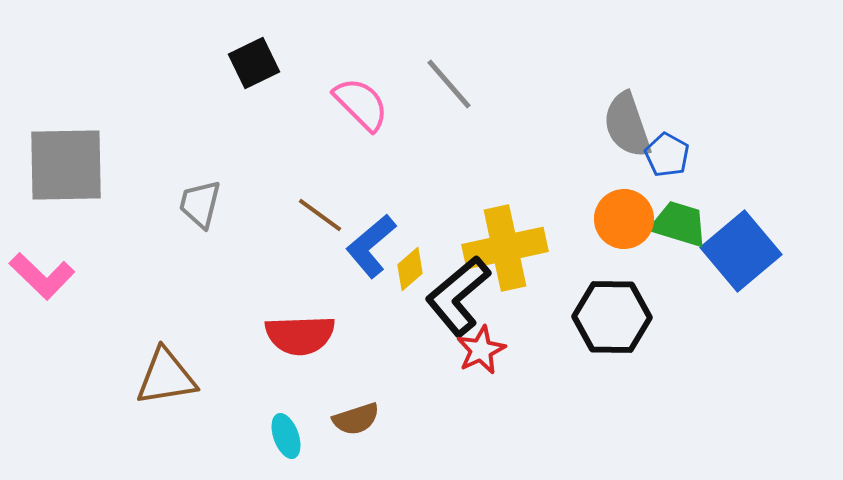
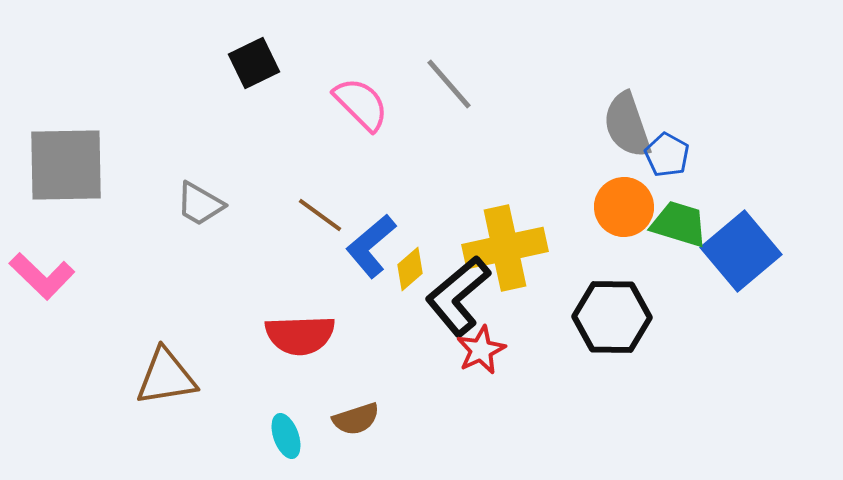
gray trapezoid: rotated 74 degrees counterclockwise
orange circle: moved 12 px up
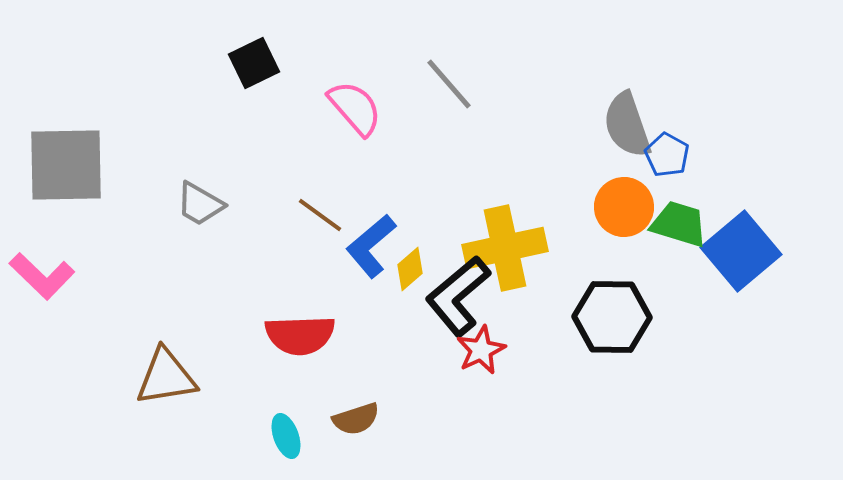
pink semicircle: moved 6 px left, 4 px down; rotated 4 degrees clockwise
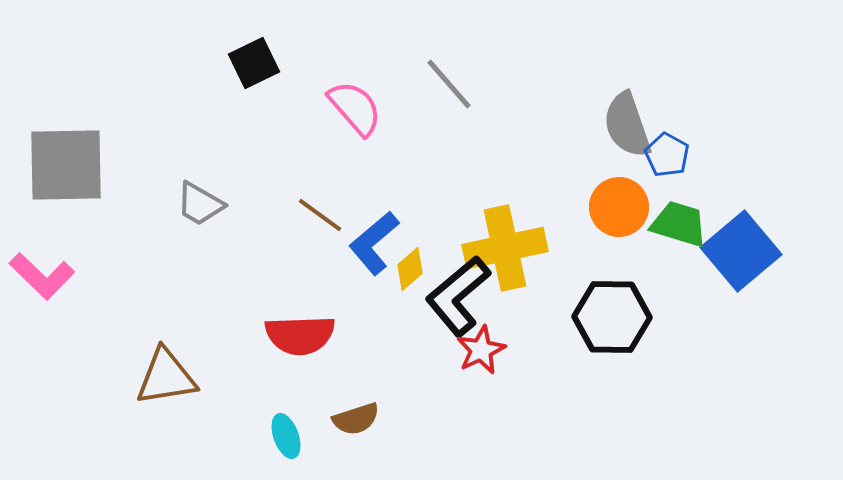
orange circle: moved 5 px left
blue L-shape: moved 3 px right, 3 px up
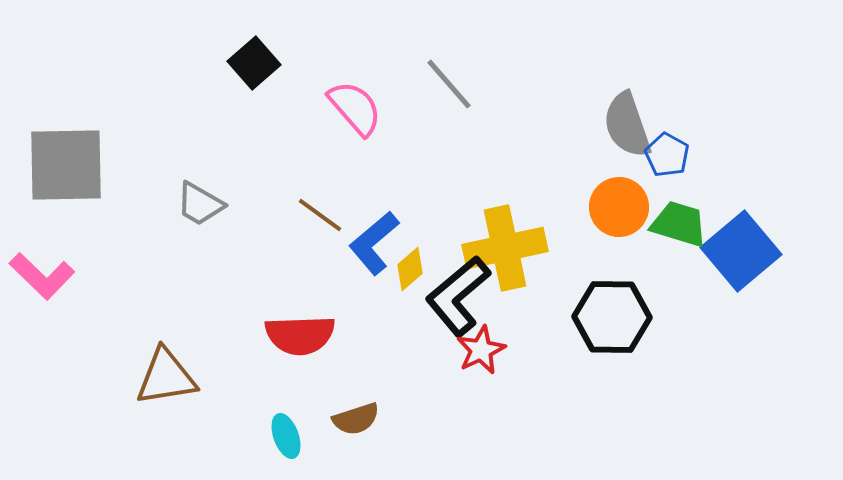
black square: rotated 15 degrees counterclockwise
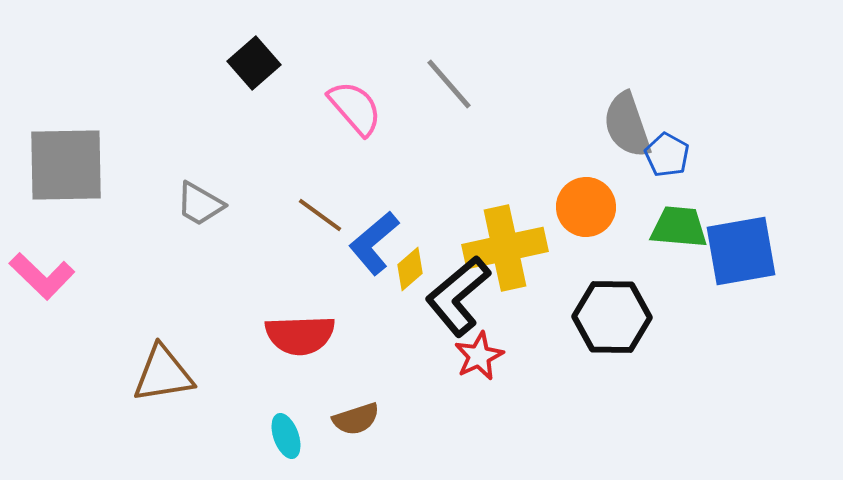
orange circle: moved 33 px left
green trapezoid: moved 3 px down; rotated 12 degrees counterclockwise
blue square: rotated 30 degrees clockwise
red star: moved 2 px left, 6 px down
brown triangle: moved 3 px left, 3 px up
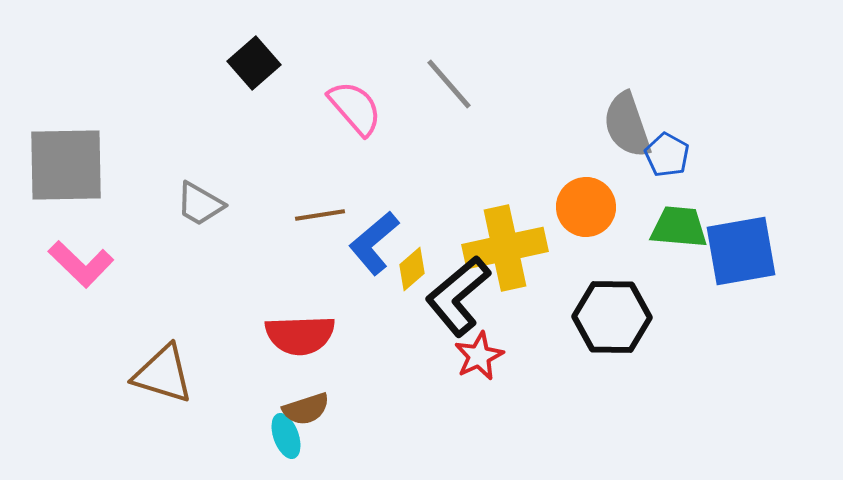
brown line: rotated 45 degrees counterclockwise
yellow diamond: moved 2 px right
pink L-shape: moved 39 px right, 12 px up
brown triangle: rotated 26 degrees clockwise
brown semicircle: moved 50 px left, 10 px up
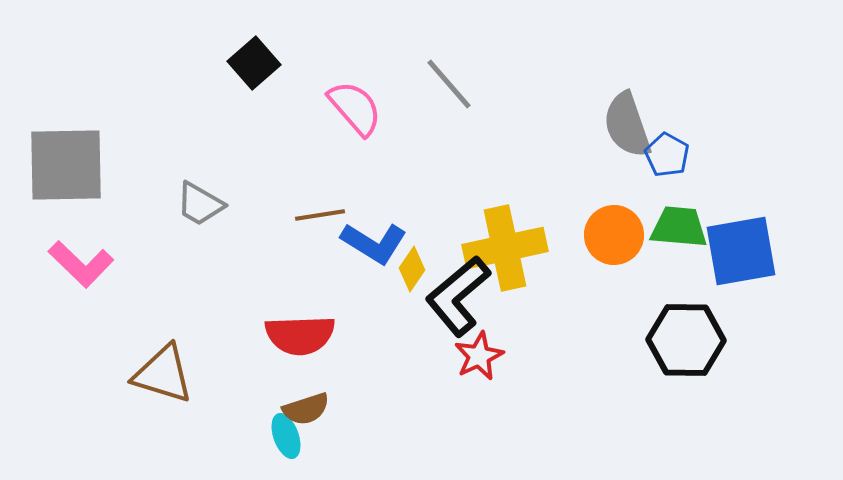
orange circle: moved 28 px right, 28 px down
blue L-shape: rotated 108 degrees counterclockwise
yellow diamond: rotated 15 degrees counterclockwise
black hexagon: moved 74 px right, 23 px down
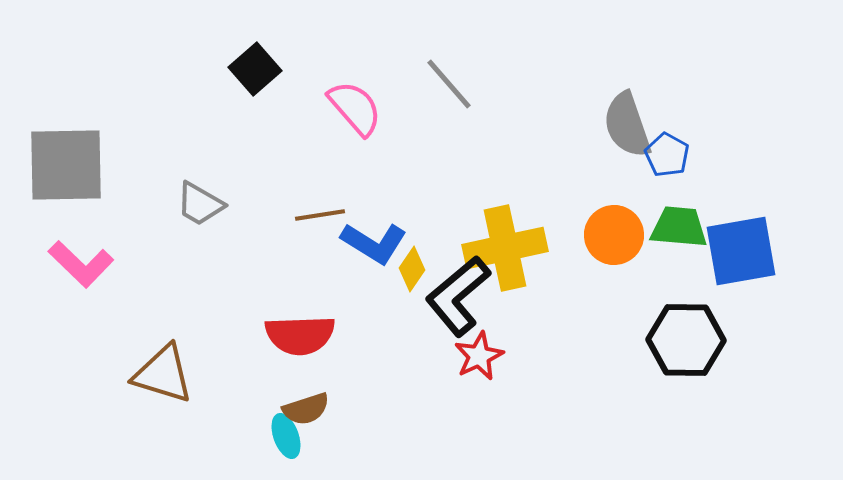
black square: moved 1 px right, 6 px down
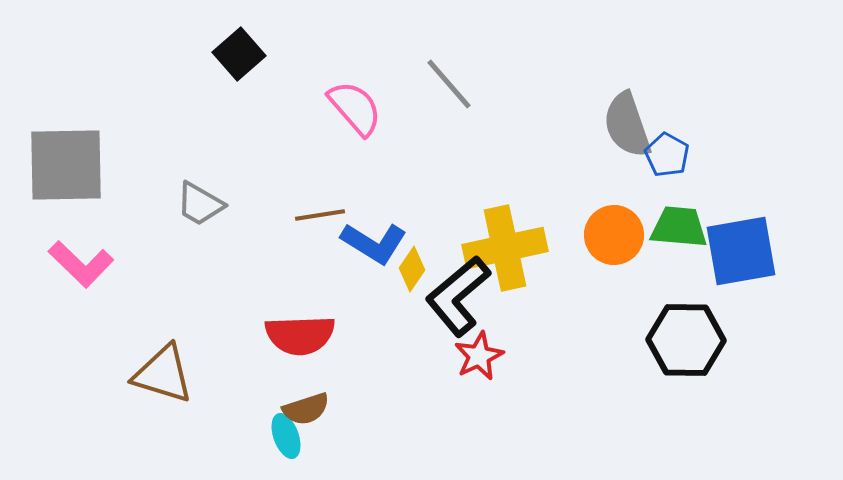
black square: moved 16 px left, 15 px up
